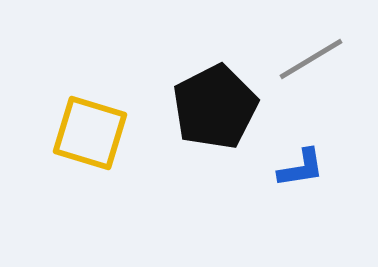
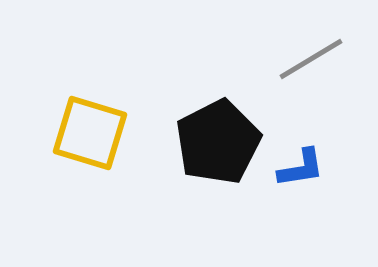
black pentagon: moved 3 px right, 35 px down
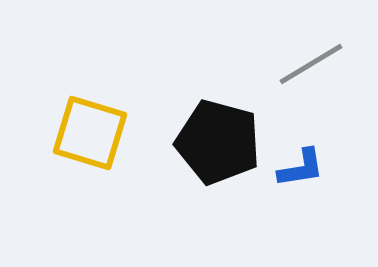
gray line: moved 5 px down
black pentagon: rotated 30 degrees counterclockwise
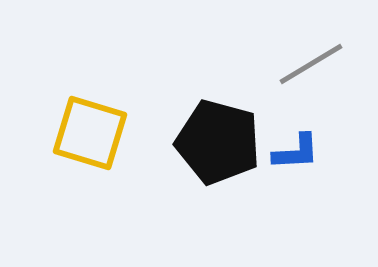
blue L-shape: moved 5 px left, 16 px up; rotated 6 degrees clockwise
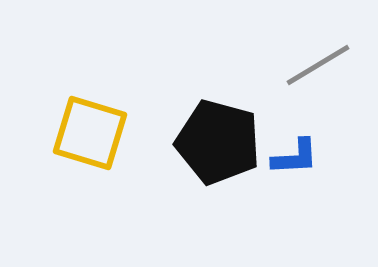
gray line: moved 7 px right, 1 px down
blue L-shape: moved 1 px left, 5 px down
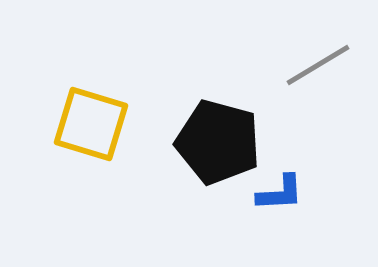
yellow square: moved 1 px right, 9 px up
blue L-shape: moved 15 px left, 36 px down
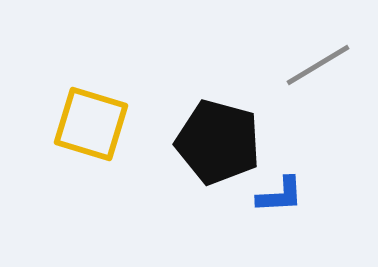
blue L-shape: moved 2 px down
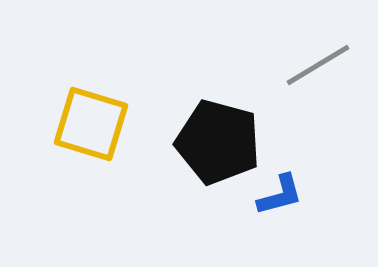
blue L-shape: rotated 12 degrees counterclockwise
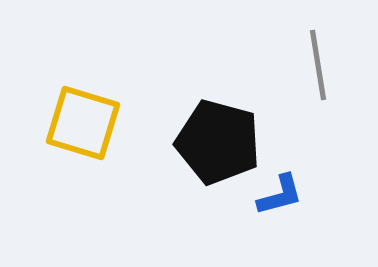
gray line: rotated 68 degrees counterclockwise
yellow square: moved 8 px left, 1 px up
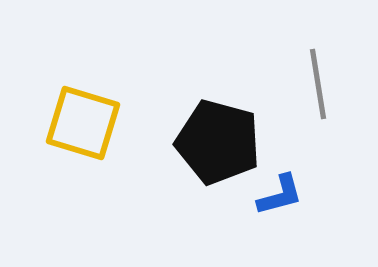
gray line: moved 19 px down
